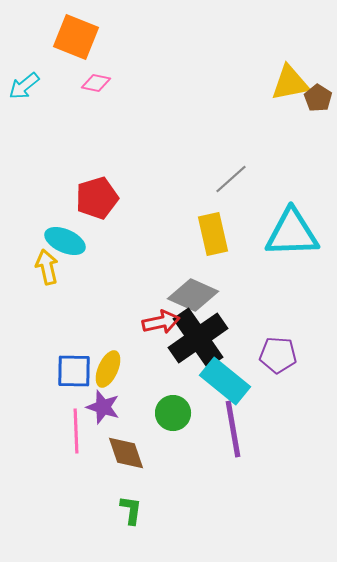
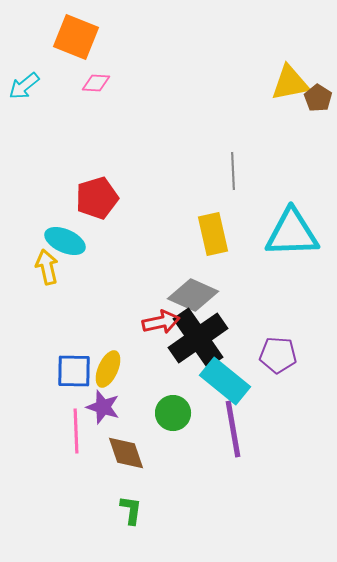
pink diamond: rotated 8 degrees counterclockwise
gray line: moved 2 px right, 8 px up; rotated 51 degrees counterclockwise
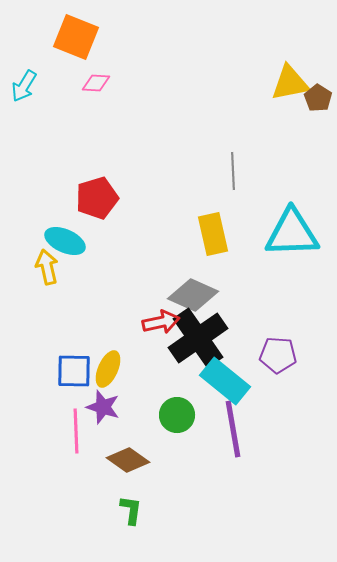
cyan arrow: rotated 20 degrees counterclockwise
green circle: moved 4 px right, 2 px down
brown diamond: moved 2 px right, 7 px down; rotated 36 degrees counterclockwise
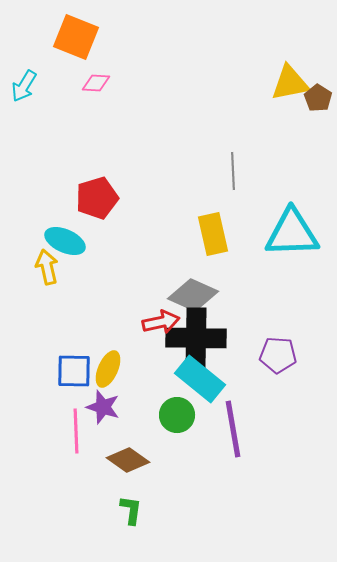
black cross: moved 2 px left; rotated 36 degrees clockwise
cyan rectangle: moved 25 px left, 2 px up
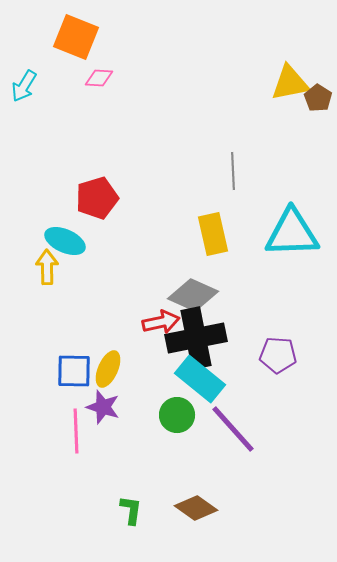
pink diamond: moved 3 px right, 5 px up
yellow arrow: rotated 12 degrees clockwise
black cross: rotated 12 degrees counterclockwise
purple line: rotated 32 degrees counterclockwise
brown diamond: moved 68 px right, 48 px down
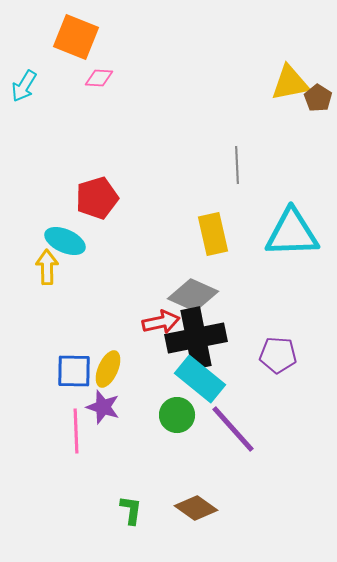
gray line: moved 4 px right, 6 px up
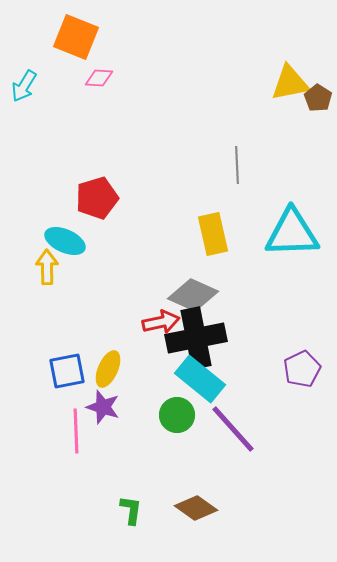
purple pentagon: moved 24 px right, 14 px down; rotated 30 degrees counterclockwise
blue square: moved 7 px left; rotated 12 degrees counterclockwise
